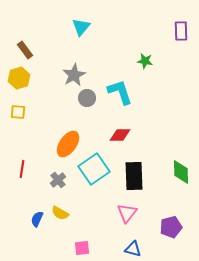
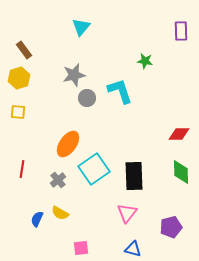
brown rectangle: moved 1 px left
gray star: rotated 15 degrees clockwise
cyan L-shape: moved 1 px up
red diamond: moved 59 px right, 1 px up
pink square: moved 1 px left
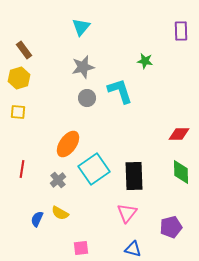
gray star: moved 9 px right, 8 px up
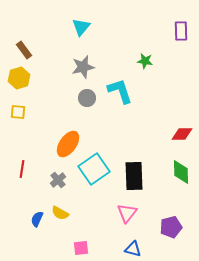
red diamond: moved 3 px right
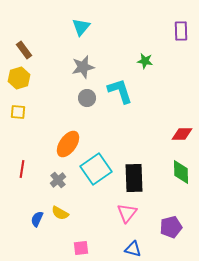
cyan square: moved 2 px right
black rectangle: moved 2 px down
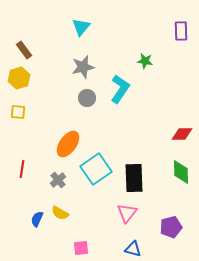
cyan L-shape: moved 2 px up; rotated 52 degrees clockwise
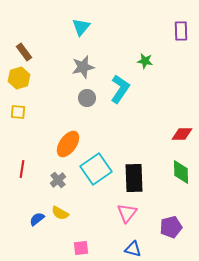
brown rectangle: moved 2 px down
blue semicircle: rotated 28 degrees clockwise
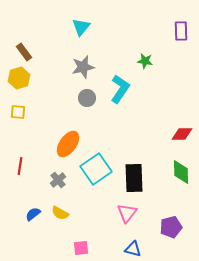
red line: moved 2 px left, 3 px up
blue semicircle: moved 4 px left, 5 px up
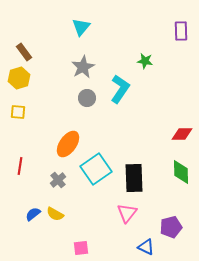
gray star: rotated 15 degrees counterclockwise
yellow semicircle: moved 5 px left, 1 px down
blue triangle: moved 13 px right, 2 px up; rotated 12 degrees clockwise
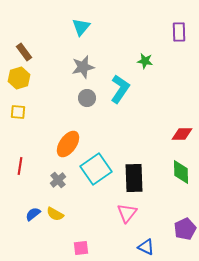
purple rectangle: moved 2 px left, 1 px down
gray star: rotated 15 degrees clockwise
purple pentagon: moved 14 px right, 2 px down; rotated 10 degrees counterclockwise
